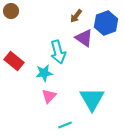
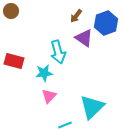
red rectangle: rotated 24 degrees counterclockwise
cyan triangle: moved 8 px down; rotated 16 degrees clockwise
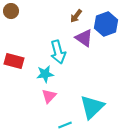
blue hexagon: moved 1 px down
cyan star: moved 1 px right, 1 px down
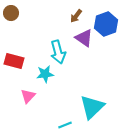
brown circle: moved 2 px down
pink triangle: moved 21 px left
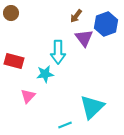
purple triangle: rotated 18 degrees clockwise
cyan arrow: rotated 15 degrees clockwise
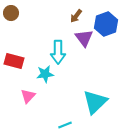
cyan triangle: moved 3 px right, 5 px up
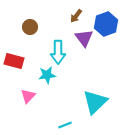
brown circle: moved 19 px right, 14 px down
cyan star: moved 2 px right, 1 px down
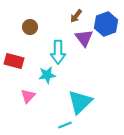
cyan triangle: moved 15 px left
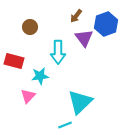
cyan star: moved 7 px left, 1 px down
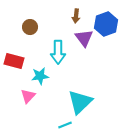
brown arrow: rotated 32 degrees counterclockwise
